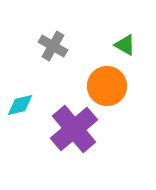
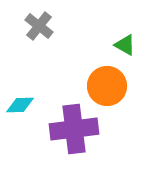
gray cross: moved 14 px left, 20 px up; rotated 8 degrees clockwise
cyan diamond: rotated 12 degrees clockwise
purple cross: rotated 33 degrees clockwise
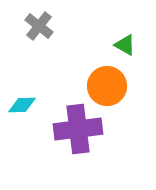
cyan diamond: moved 2 px right
purple cross: moved 4 px right
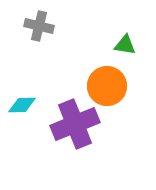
gray cross: rotated 24 degrees counterclockwise
green triangle: rotated 20 degrees counterclockwise
purple cross: moved 3 px left, 5 px up; rotated 15 degrees counterclockwise
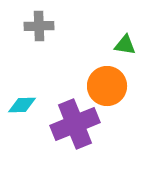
gray cross: rotated 16 degrees counterclockwise
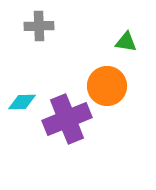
green triangle: moved 1 px right, 3 px up
cyan diamond: moved 3 px up
purple cross: moved 8 px left, 5 px up
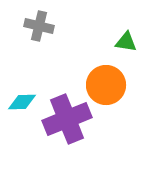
gray cross: rotated 16 degrees clockwise
orange circle: moved 1 px left, 1 px up
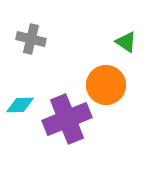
gray cross: moved 8 px left, 13 px down
green triangle: rotated 25 degrees clockwise
cyan diamond: moved 2 px left, 3 px down
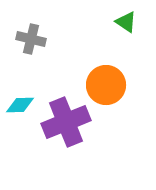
green triangle: moved 20 px up
purple cross: moved 1 px left, 3 px down
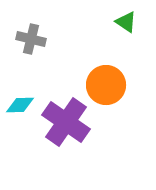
purple cross: rotated 33 degrees counterclockwise
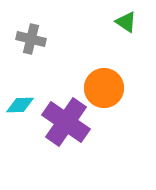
orange circle: moved 2 px left, 3 px down
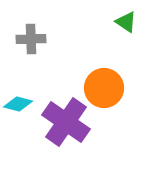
gray cross: rotated 16 degrees counterclockwise
cyan diamond: moved 2 px left, 1 px up; rotated 16 degrees clockwise
